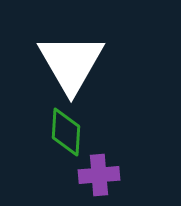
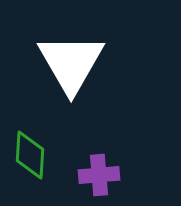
green diamond: moved 36 px left, 23 px down
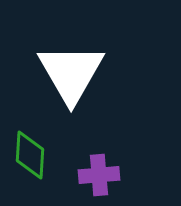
white triangle: moved 10 px down
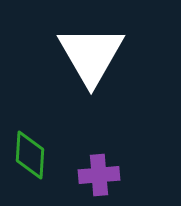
white triangle: moved 20 px right, 18 px up
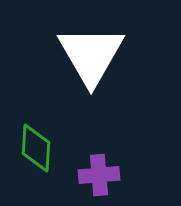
green diamond: moved 6 px right, 7 px up
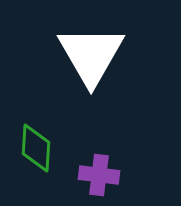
purple cross: rotated 12 degrees clockwise
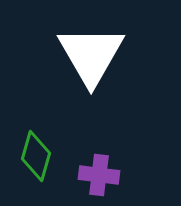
green diamond: moved 8 px down; rotated 12 degrees clockwise
